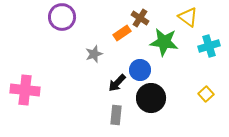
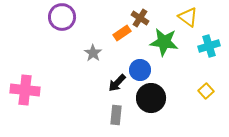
gray star: moved 1 px left, 1 px up; rotated 18 degrees counterclockwise
yellow square: moved 3 px up
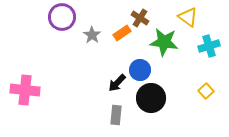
gray star: moved 1 px left, 18 px up
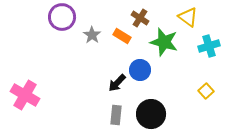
orange rectangle: moved 3 px down; rotated 66 degrees clockwise
green star: rotated 8 degrees clockwise
pink cross: moved 5 px down; rotated 24 degrees clockwise
black circle: moved 16 px down
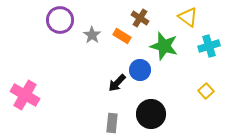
purple circle: moved 2 px left, 3 px down
green star: moved 4 px down
gray rectangle: moved 4 px left, 8 px down
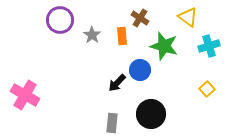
orange rectangle: rotated 54 degrees clockwise
yellow square: moved 1 px right, 2 px up
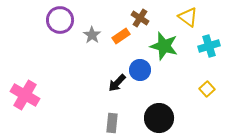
orange rectangle: moved 1 px left; rotated 60 degrees clockwise
black circle: moved 8 px right, 4 px down
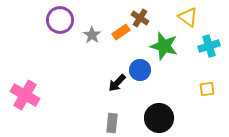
orange rectangle: moved 4 px up
yellow square: rotated 35 degrees clockwise
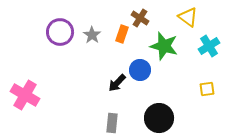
purple circle: moved 12 px down
orange rectangle: moved 1 px right, 2 px down; rotated 36 degrees counterclockwise
cyan cross: rotated 15 degrees counterclockwise
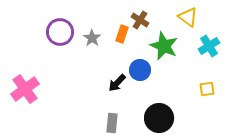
brown cross: moved 2 px down
gray star: moved 3 px down
green star: rotated 8 degrees clockwise
pink cross: moved 6 px up; rotated 24 degrees clockwise
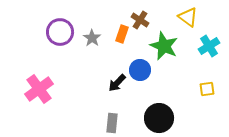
pink cross: moved 14 px right
